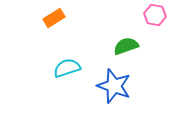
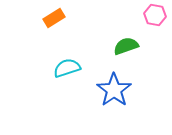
blue star: moved 4 px down; rotated 16 degrees clockwise
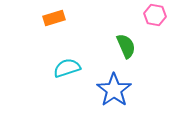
orange rectangle: rotated 15 degrees clockwise
green semicircle: rotated 85 degrees clockwise
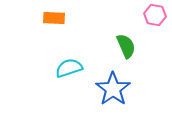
orange rectangle: rotated 20 degrees clockwise
cyan semicircle: moved 2 px right
blue star: moved 1 px left, 1 px up
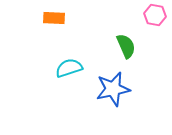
blue star: rotated 24 degrees clockwise
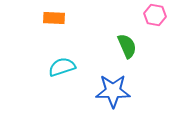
green semicircle: moved 1 px right
cyan semicircle: moved 7 px left, 1 px up
blue star: moved 2 px down; rotated 12 degrees clockwise
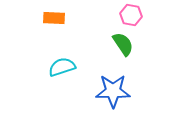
pink hexagon: moved 24 px left
green semicircle: moved 4 px left, 2 px up; rotated 10 degrees counterclockwise
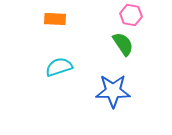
orange rectangle: moved 1 px right, 1 px down
cyan semicircle: moved 3 px left
